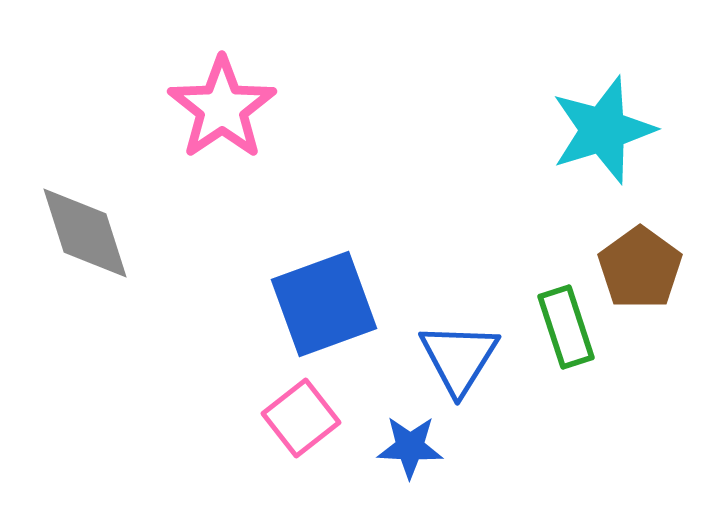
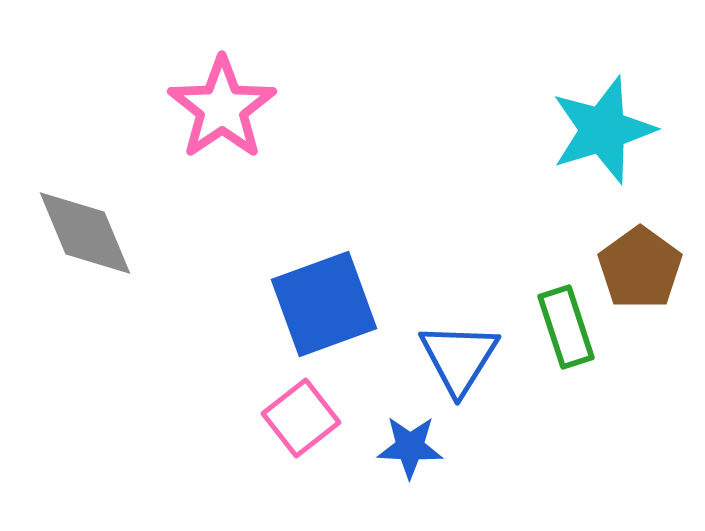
gray diamond: rotated 5 degrees counterclockwise
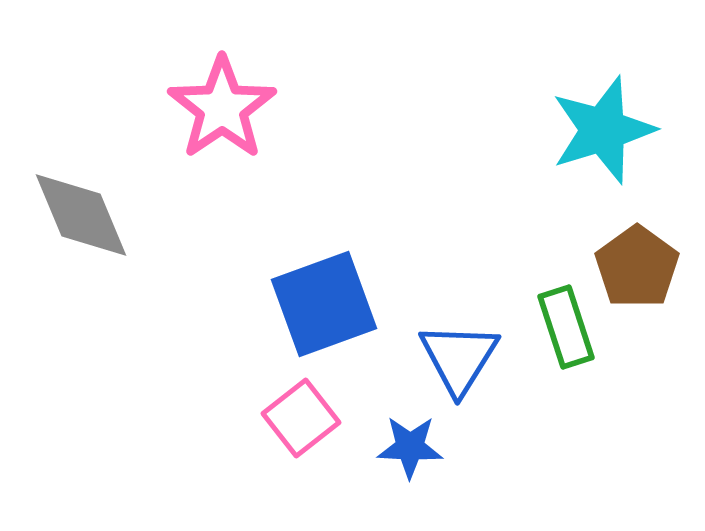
gray diamond: moved 4 px left, 18 px up
brown pentagon: moved 3 px left, 1 px up
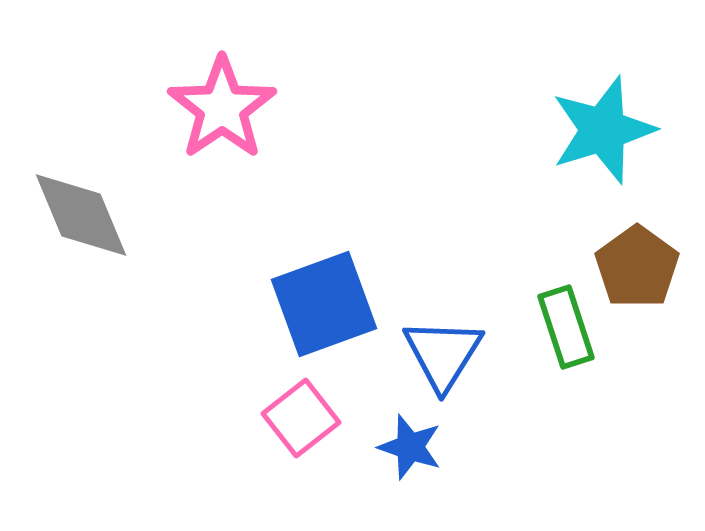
blue triangle: moved 16 px left, 4 px up
blue star: rotated 16 degrees clockwise
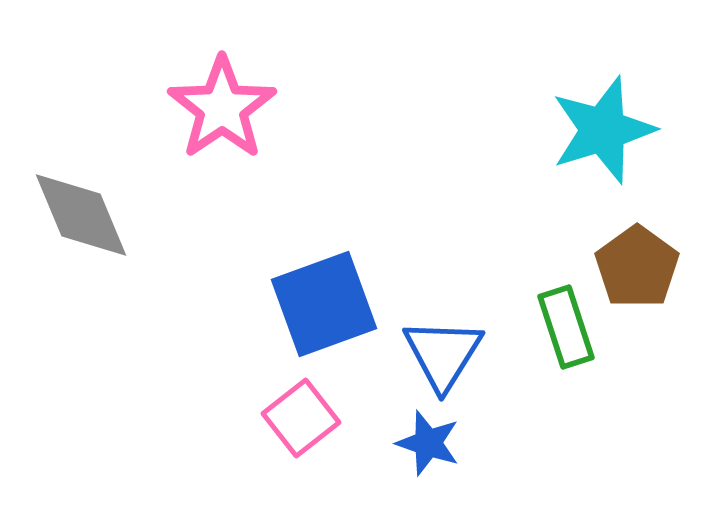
blue star: moved 18 px right, 4 px up
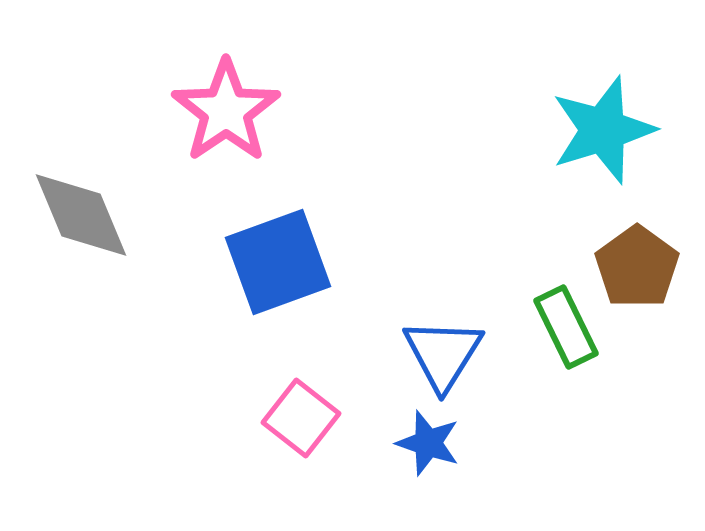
pink star: moved 4 px right, 3 px down
blue square: moved 46 px left, 42 px up
green rectangle: rotated 8 degrees counterclockwise
pink square: rotated 14 degrees counterclockwise
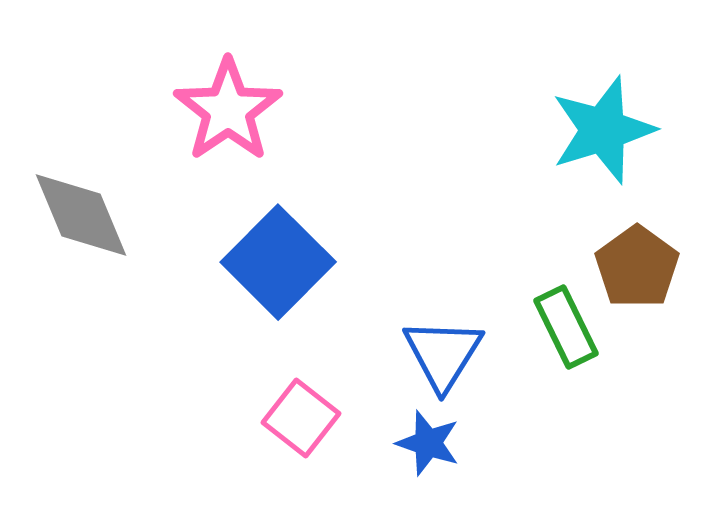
pink star: moved 2 px right, 1 px up
blue square: rotated 25 degrees counterclockwise
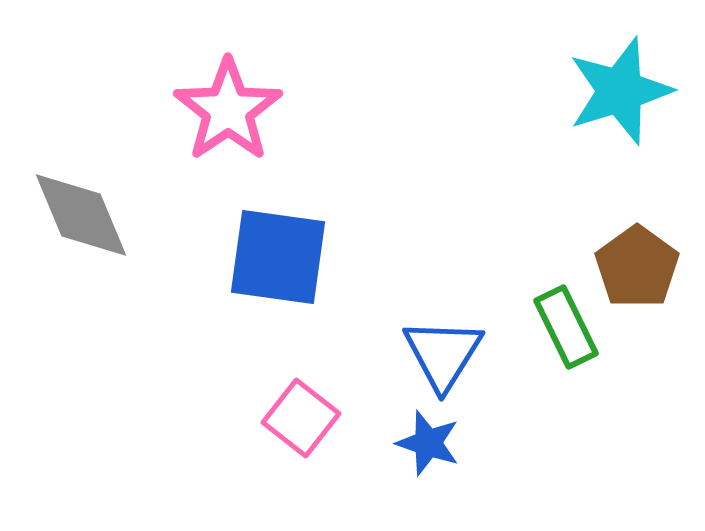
cyan star: moved 17 px right, 39 px up
blue square: moved 5 px up; rotated 37 degrees counterclockwise
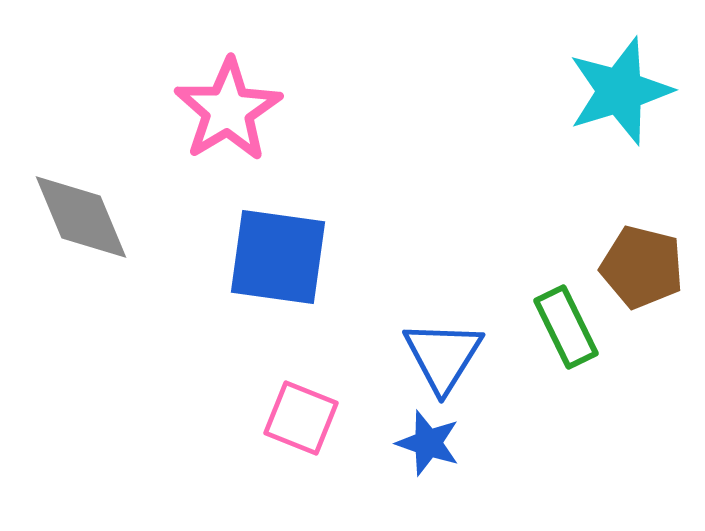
pink star: rotated 3 degrees clockwise
gray diamond: moved 2 px down
brown pentagon: moved 5 px right; rotated 22 degrees counterclockwise
blue triangle: moved 2 px down
pink square: rotated 16 degrees counterclockwise
